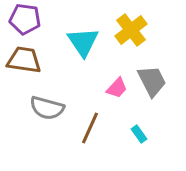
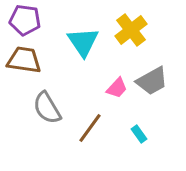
purple pentagon: moved 1 px down
gray trapezoid: rotated 88 degrees clockwise
gray semicircle: rotated 44 degrees clockwise
brown line: rotated 12 degrees clockwise
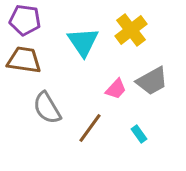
pink trapezoid: moved 1 px left, 1 px down
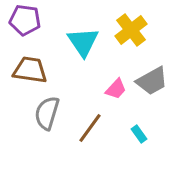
brown trapezoid: moved 6 px right, 10 px down
gray semicircle: moved 5 px down; rotated 48 degrees clockwise
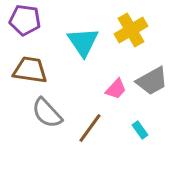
yellow cross: rotated 8 degrees clockwise
gray semicircle: rotated 60 degrees counterclockwise
cyan rectangle: moved 1 px right, 4 px up
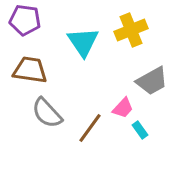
yellow cross: rotated 8 degrees clockwise
pink trapezoid: moved 7 px right, 19 px down
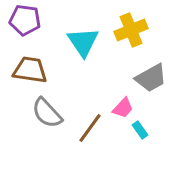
gray trapezoid: moved 1 px left, 3 px up
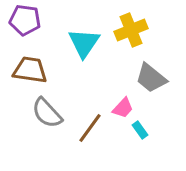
cyan triangle: moved 1 px right, 1 px down; rotated 8 degrees clockwise
gray trapezoid: rotated 68 degrees clockwise
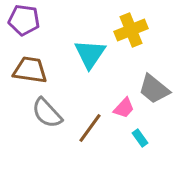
purple pentagon: moved 1 px left
cyan triangle: moved 6 px right, 11 px down
gray trapezoid: moved 3 px right, 11 px down
pink trapezoid: moved 1 px right
cyan rectangle: moved 8 px down
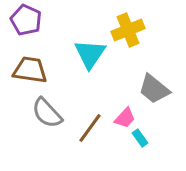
purple pentagon: moved 2 px right; rotated 16 degrees clockwise
yellow cross: moved 3 px left
pink trapezoid: moved 1 px right, 10 px down
